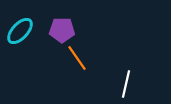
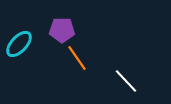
cyan ellipse: moved 1 px left, 13 px down
white line: moved 3 px up; rotated 56 degrees counterclockwise
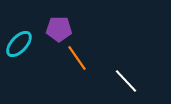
purple pentagon: moved 3 px left, 1 px up
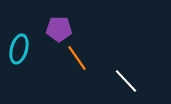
cyan ellipse: moved 5 px down; rotated 28 degrees counterclockwise
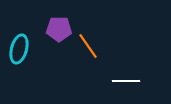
orange line: moved 11 px right, 12 px up
white line: rotated 48 degrees counterclockwise
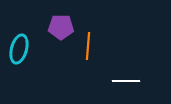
purple pentagon: moved 2 px right, 2 px up
orange line: rotated 40 degrees clockwise
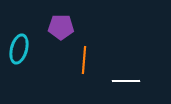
orange line: moved 4 px left, 14 px down
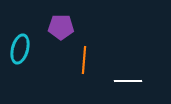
cyan ellipse: moved 1 px right
white line: moved 2 px right
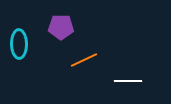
cyan ellipse: moved 1 px left, 5 px up; rotated 16 degrees counterclockwise
orange line: rotated 60 degrees clockwise
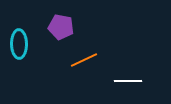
purple pentagon: rotated 10 degrees clockwise
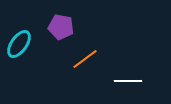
cyan ellipse: rotated 36 degrees clockwise
orange line: moved 1 px right, 1 px up; rotated 12 degrees counterclockwise
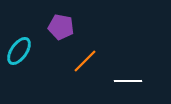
cyan ellipse: moved 7 px down
orange line: moved 2 px down; rotated 8 degrees counterclockwise
